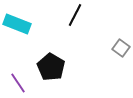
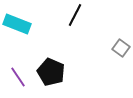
black pentagon: moved 5 px down; rotated 8 degrees counterclockwise
purple line: moved 6 px up
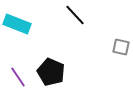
black line: rotated 70 degrees counterclockwise
gray square: moved 1 px up; rotated 24 degrees counterclockwise
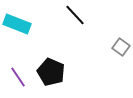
gray square: rotated 24 degrees clockwise
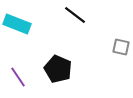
black line: rotated 10 degrees counterclockwise
gray square: rotated 24 degrees counterclockwise
black pentagon: moved 7 px right, 3 px up
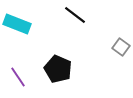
gray square: rotated 24 degrees clockwise
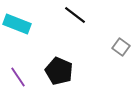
black pentagon: moved 1 px right, 2 px down
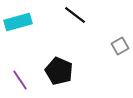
cyan rectangle: moved 1 px right, 2 px up; rotated 36 degrees counterclockwise
gray square: moved 1 px left, 1 px up; rotated 24 degrees clockwise
purple line: moved 2 px right, 3 px down
